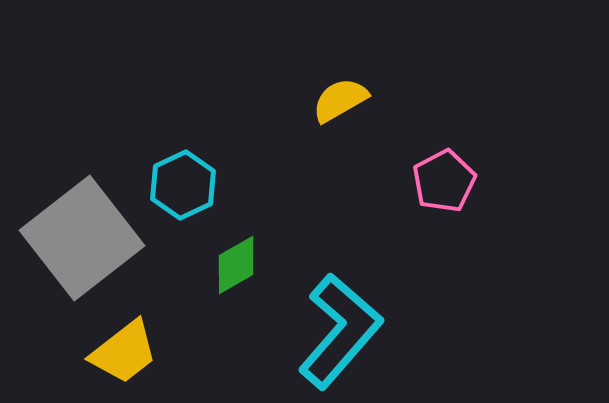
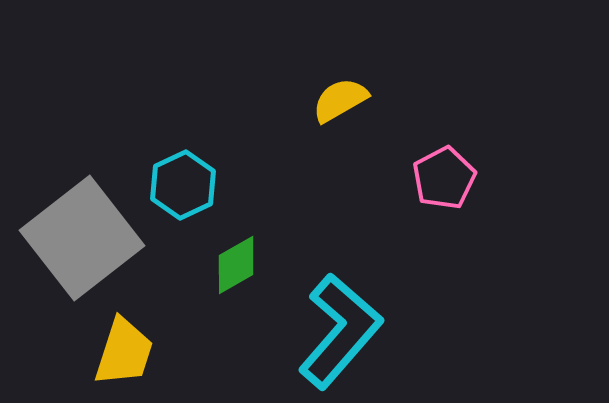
pink pentagon: moved 3 px up
yellow trapezoid: rotated 34 degrees counterclockwise
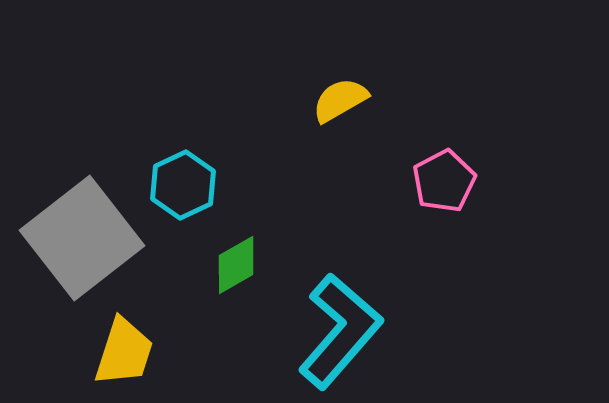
pink pentagon: moved 3 px down
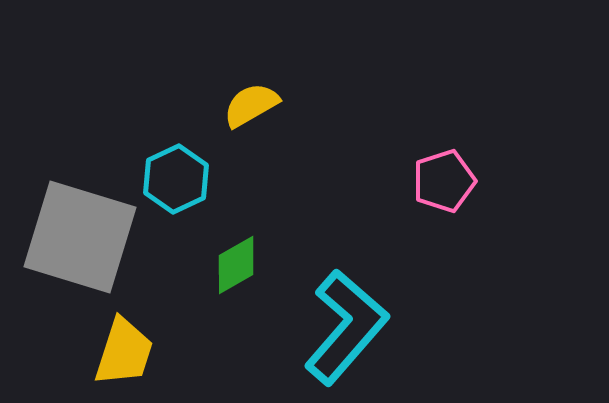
yellow semicircle: moved 89 px left, 5 px down
pink pentagon: rotated 10 degrees clockwise
cyan hexagon: moved 7 px left, 6 px up
gray square: moved 2 px left, 1 px up; rotated 35 degrees counterclockwise
cyan L-shape: moved 6 px right, 4 px up
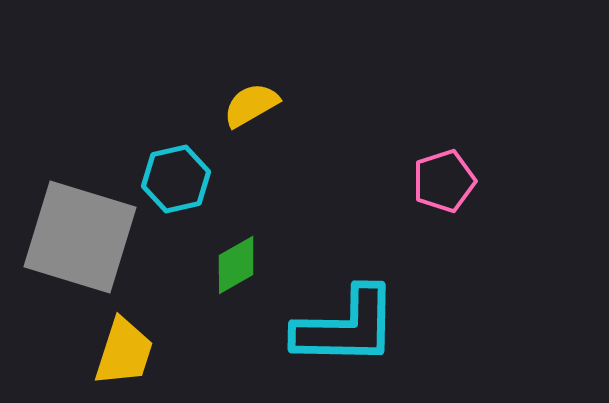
cyan hexagon: rotated 12 degrees clockwise
cyan L-shape: rotated 50 degrees clockwise
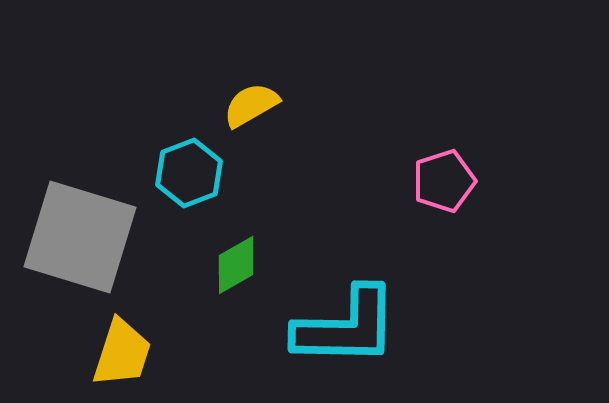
cyan hexagon: moved 13 px right, 6 px up; rotated 8 degrees counterclockwise
yellow trapezoid: moved 2 px left, 1 px down
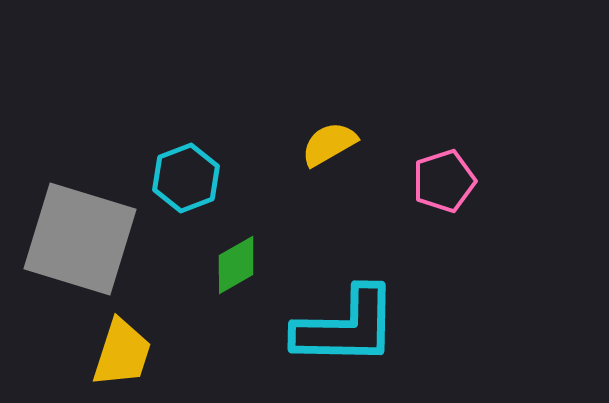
yellow semicircle: moved 78 px right, 39 px down
cyan hexagon: moved 3 px left, 5 px down
gray square: moved 2 px down
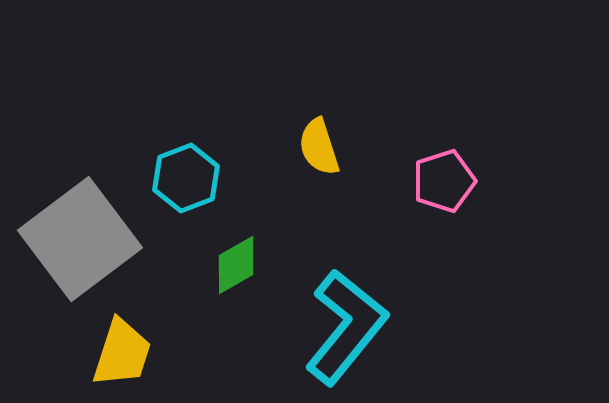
yellow semicircle: moved 10 px left, 3 px down; rotated 78 degrees counterclockwise
gray square: rotated 36 degrees clockwise
cyan L-shape: rotated 52 degrees counterclockwise
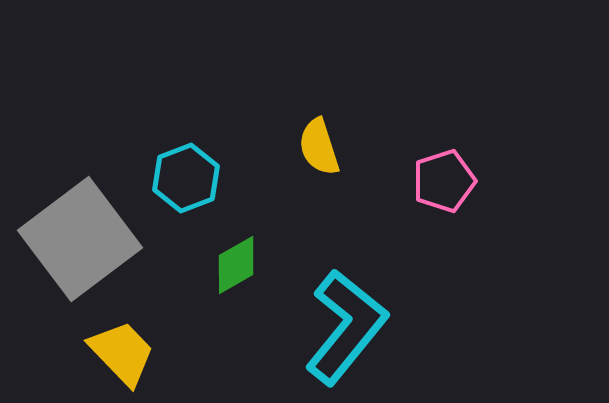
yellow trapezoid: rotated 62 degrees counterclockwise
